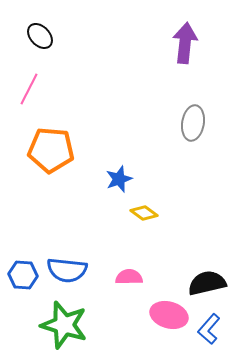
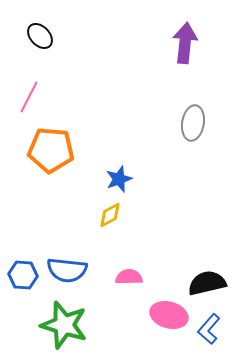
pink line: moved 8 px down
yellow diamond: moved 34 px left, 2 px down; rotated 64 degrees counterclockwise
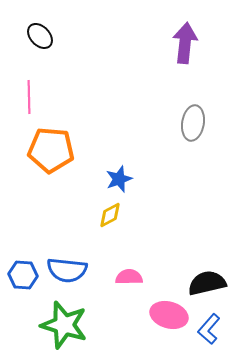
pink line: rotated 28 degrees counterclockwise
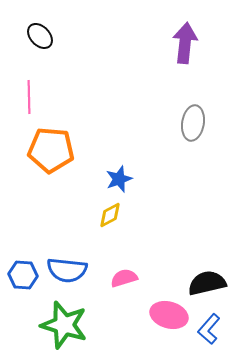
pink semicircle: moved 5 px left, 1 px down; rotated 16 degrees counterclockwise
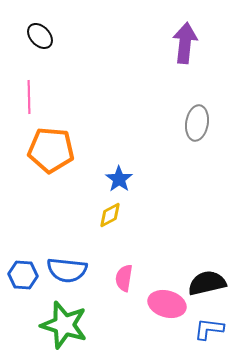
gray ellipse: moved 4 px right
blue star: rotated 16 degrees counterclockwise
pink semicircle: rotated 64 degrees counterclockwise
pink ellipse: moved 2 px left, 11 px up
blue L-shape: rotated 56 degrees clockwise
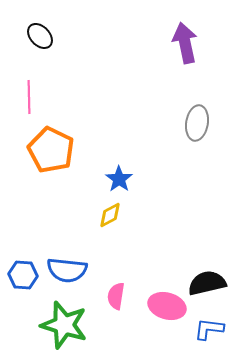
purple arrow: rotated 18 degrees counterclockwise
orange pentagon: rotated 21 degrees clockwise
pink semicircle: moved 8 px left, 18 px down
pink ellipse: moved 2 px down
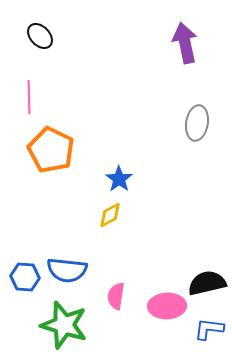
blue hexagon: moved 2 px right, 2 px down
pink ellipse: rotated 18 degrees counterclockwise
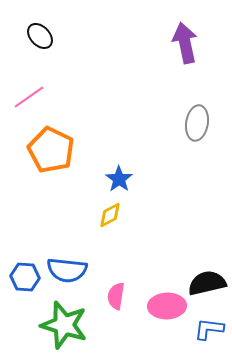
pink line: rotated 56 degrees clockwise
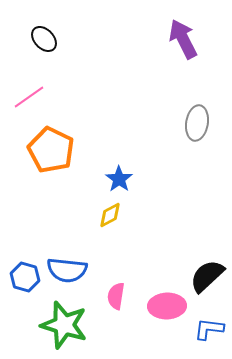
black ellipse: moved 4 px right, 3 px down
purple arrow: moved 2 px left, 4 px up; rotated 15 degrees counterclockwise
blue hexagon: rotated 12 degrees clockwise
black semicircle: moved 7 px up; rotated 30 degrees counterclockwise
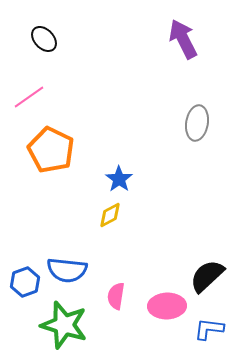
blue hexagon: moved 5 px down; rotated 24 degrees clockwise
